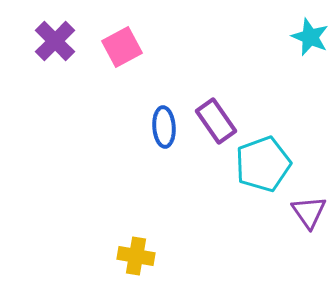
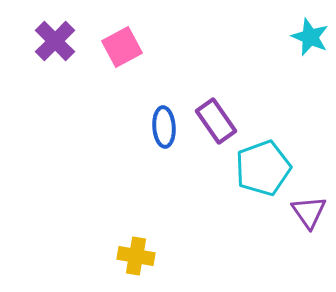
cyan pentagon: moved 4 px down
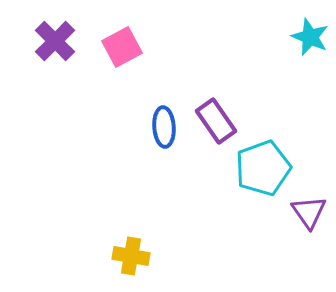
yellow cross: moved 5 px left
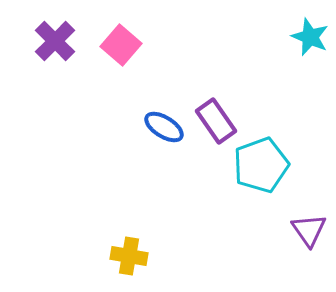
pink square: moved 1 px left, 2 px up; rotated 21 degrees counterclockwise
blue ellipse: rotated 54 degrees counterclockwise
cyan pentagon: moved 2 px left, 3 px up
purple triangle: moved 18 px down
yellow cross: moved 2 px left
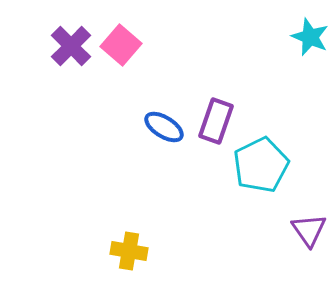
purple cross: moved 16 px right, 5 px down
purple rectangle: rotated 54 degrees clockwise
cyan pentagon: rotated 6 degrees counterclockwise
yellow cross: moved 5 px up
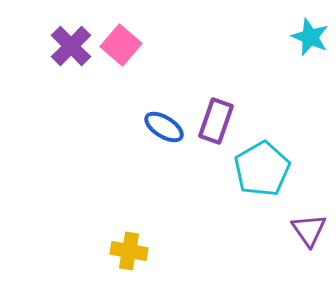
cyan pentagon: moved 1 px right, 4 px down; rotated 4 degrees counterclockwise
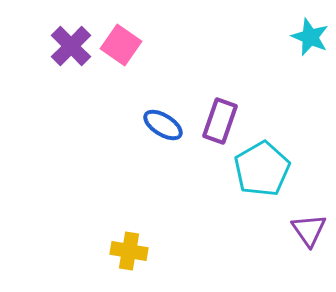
pink square: rotated 6 degrees counterclockwise
purple rectangle: moved 4 px right
blue ellipse: moved 1 px left, 2 px up
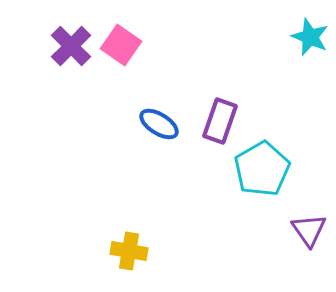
blue ellipse: moved 4 px left, 1 px up
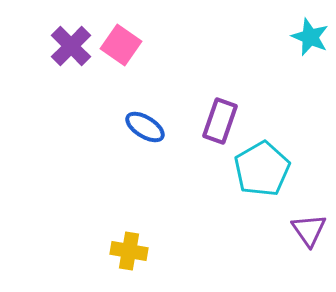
blue ellipse: moved 14 px left, 3 px down
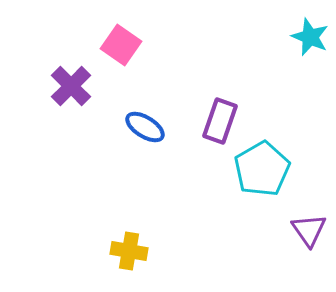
purple cross: moved 40 px down
